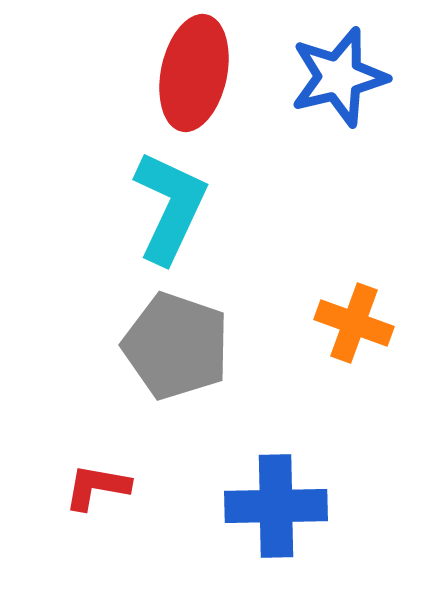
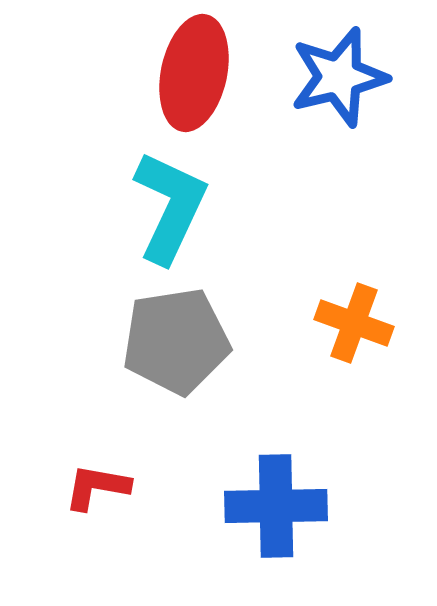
gray pentagon: moved 5 px up; rotated 28 degrees counterclockwise
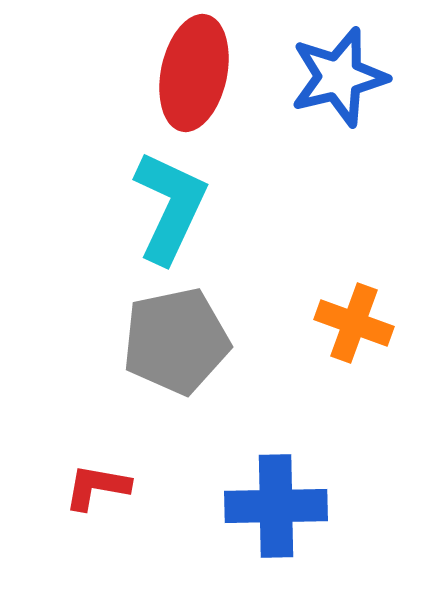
gray pentagon: rotated 3 degrees counterclockwise
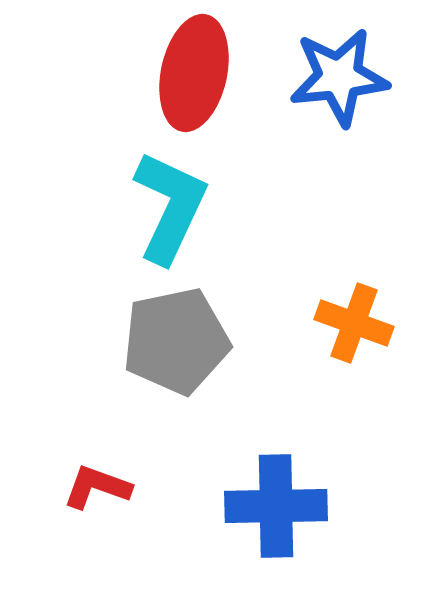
blue star: rotated 8 degrees clockwise
red L-shape: rotated 10 degrees clockwise
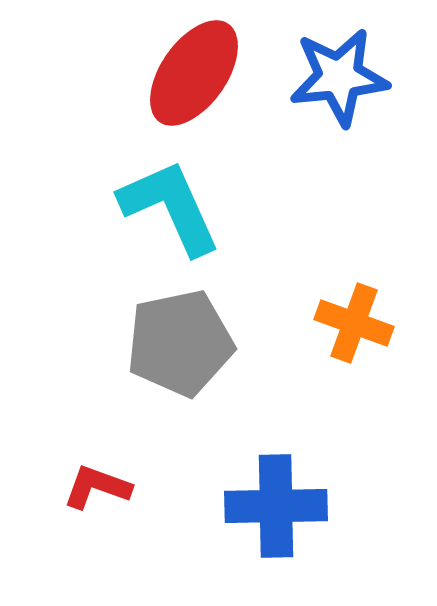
red ellipse: rotated 23 degrees clockwise
cyan L-shape: rotated 49 degrees counterclockwise
gray pentagon: moved 4 px right, 2 px down
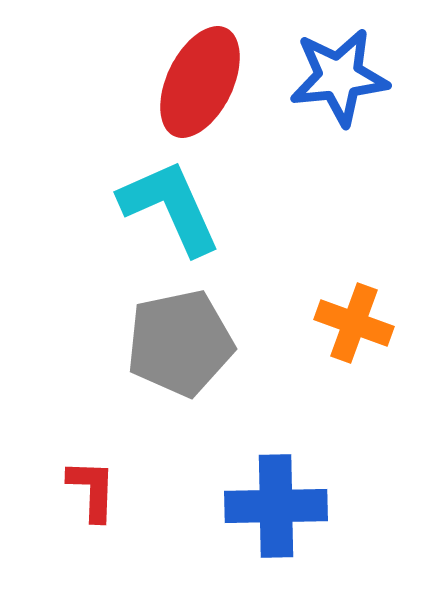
red ellipse: moved 6 px right, 9 px down; rotated 9 degrees counterclockwise
red L-shape: moved 5 px left, 3 px down; rotated 72 degrees clockwise
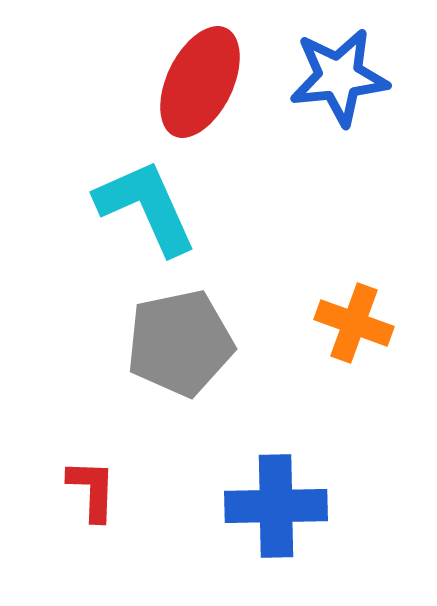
cyan L-shape: moved 24 px left
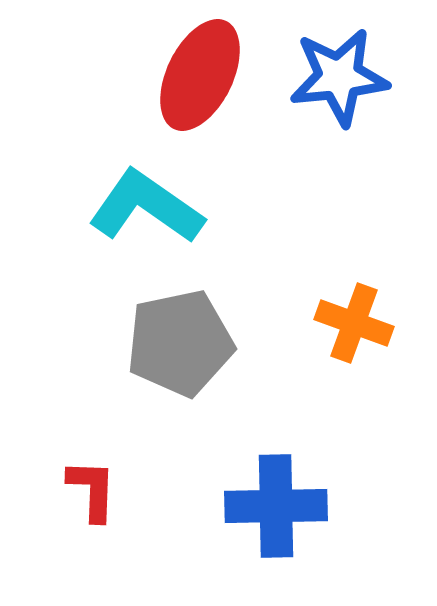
red ellipse: moved 7 px up
cyan L-shape: rotated 31 degrees counterclockwise
